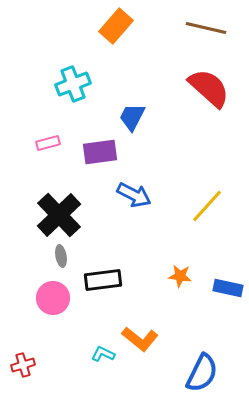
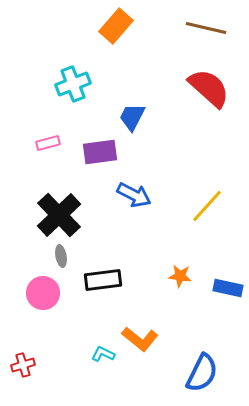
pink circle: moved 10 px left, 5 px up
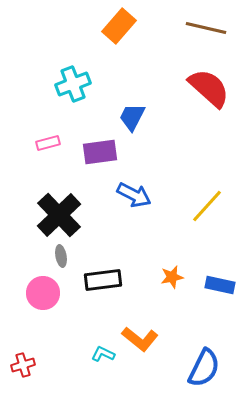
orange rectangle: moved 3 px right
orange star: moved 8 px left, 1 px down; rotated 20 degrees counterclockwise
blue rectangle: moved 8 px left, 3 px up
blue semicircle: moved 2 px right, 5 px up
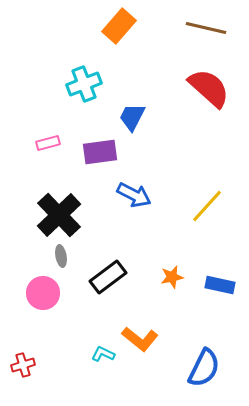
cyan cross: moved 11 px right
black rectangle: moved 5 px right, 3 px up; rotated 30 degrees counterclockwise
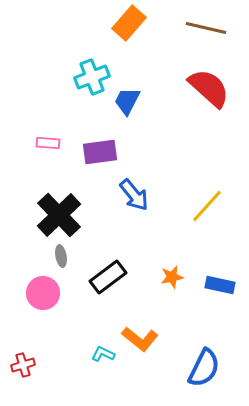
orange rectangle: moved 10 px right, 3 px up
cyan cross: moved 8 px right, 7 px up
blue trapezoid: moved 5 px left, 16 px up
pink rectangle: rotated 20 degrees clockwise
blue arrow: rotated 24 degrees clockwise
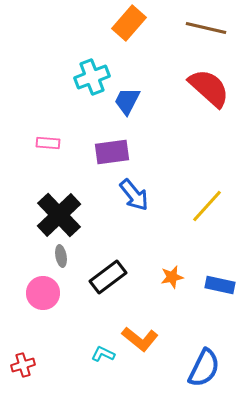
purple rectangle: moved 12 px right
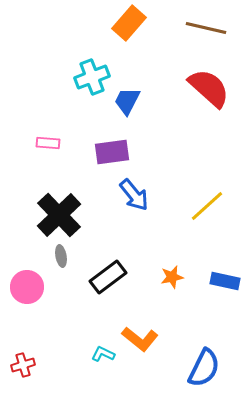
yellow line: rotated 6 degrees clockwise
blue rectangle: moved 5 px right, 4 px up
pink circle: moved 16 px left, 6 px up
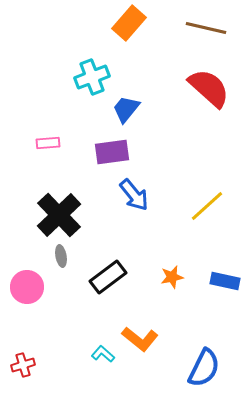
blue trapezoid: moved 1 px left, 8 px down; rotated 12 degrees clockwise
pink rectangle: rotated 10 degrees counterclockwise
cyan L-shape: rotated 15 degrees clockwise
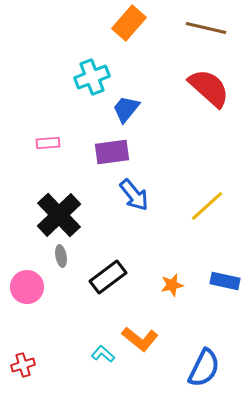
orange star: moved 8 px down
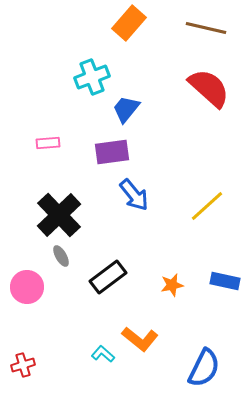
gray ellipse: rotated 20 degrees counterclockwise
